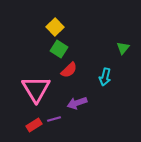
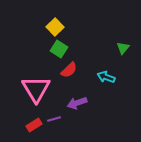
cyan arrow: moved 1 px right; rotated 96 degrees clockwise
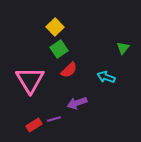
green square: rotated 24 degrees clockwise
pink triangle: moved 6 px left, 9 px up
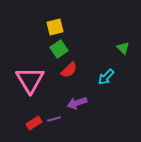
yellow square: rotated 30 degrees clockwise
green triangle: rotated 24 degrees counterclockwise
cyan arrow: rotated 66 degrees counterclockwise
red rectangle: moved 2 px up
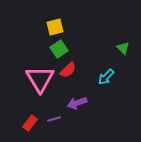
red semicircle: moved 1 px left
pink triangle: moved 10 px right, 1 px up
red rectangle: moved 4 px left; rotated 21 degrees counterclockwise
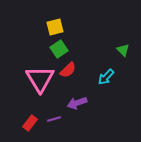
green triangle: moved 2 px down
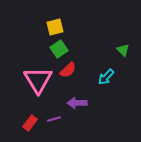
pink triangle: moved 2 px left, 1 px down
purple arrow: rotated 18 degrees clockwise
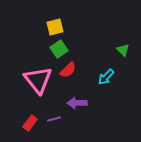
pink triangle: rotated 8 degrees counterclockwise
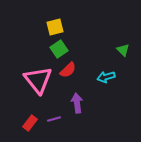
cyan arrow: rotated 30 degrees clockwise
purple arrow: rotated 84 degrees clockwise
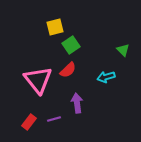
green square: moved 12 px right, 4 px up
red rectangle: moved 1 px left, 1 px up
